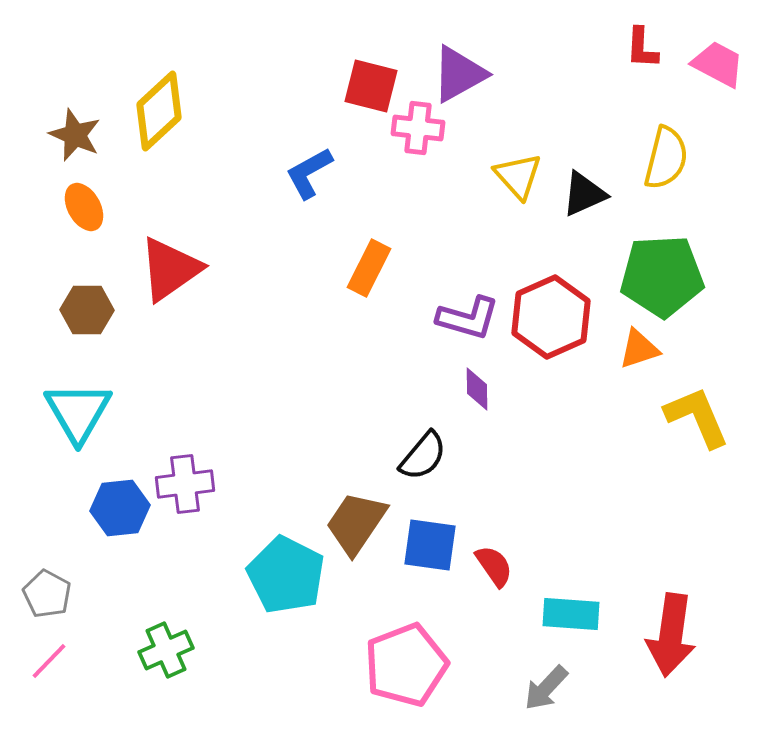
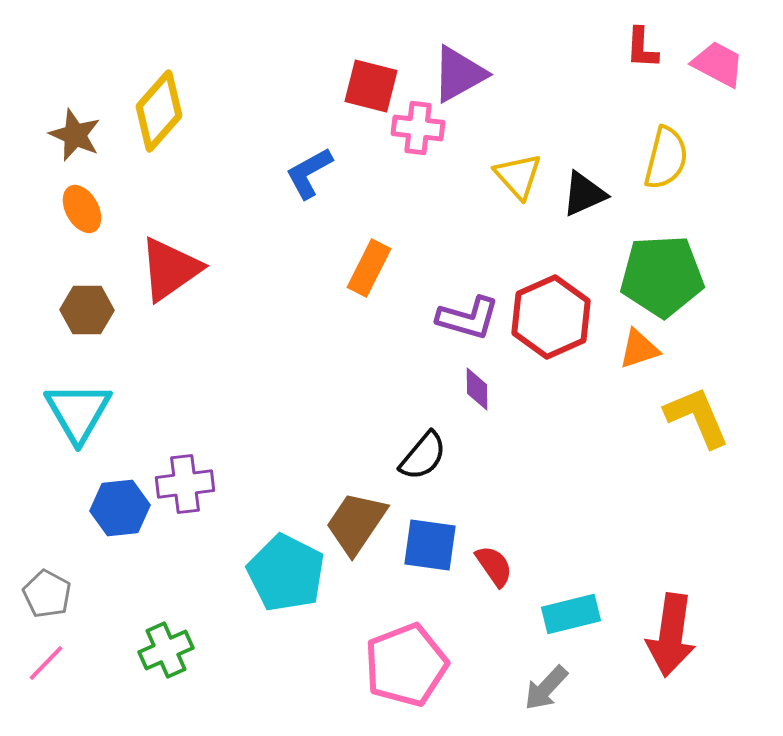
yellow diamond: rotated 6 degrees counterclockwise
orange ellipse: moved 2 px left, 2 px down
cyan pentagon: moved 2 px up
cyan rectangle: rotated 18 degrees counterclockwise
pink line: moved 3 px left, 2 px down
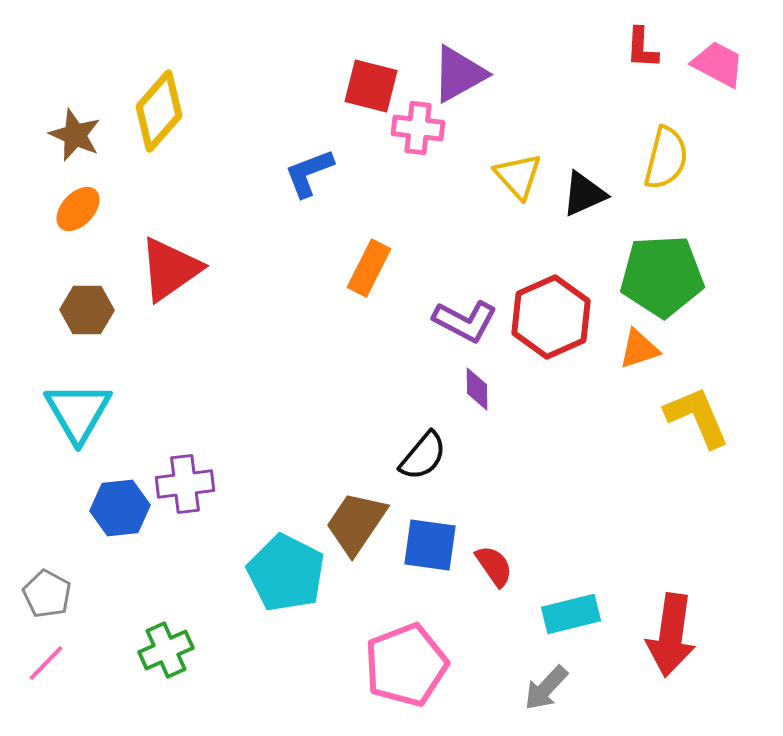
blue L-shape: rotated 8 degrees clockwise
orange ellipse: moved 4 px left; rotated 72 degrees clockwise
purple L-shape: moved 3 px left, 3 px down; rotated 12 degrees clockwise
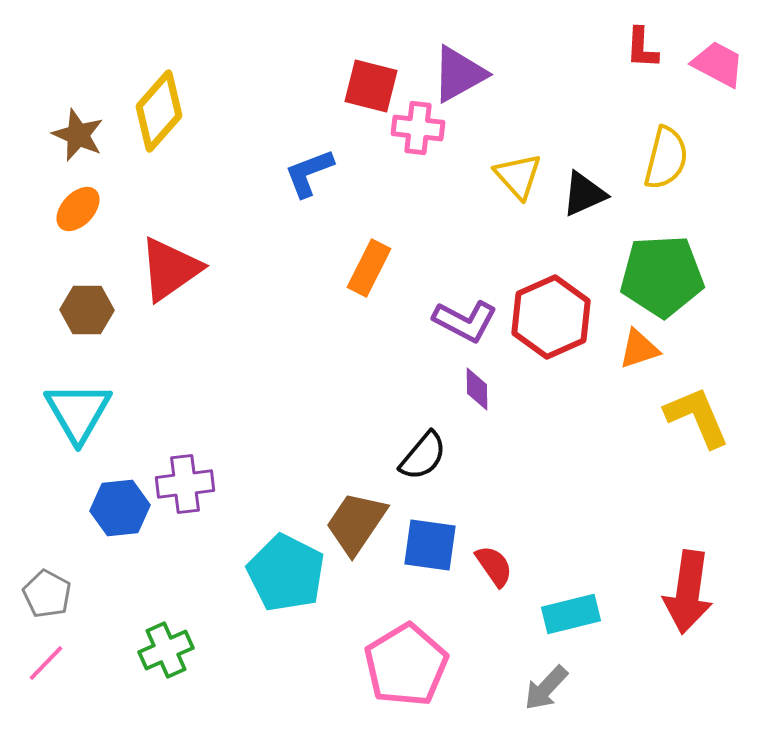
brown star: moved 3 px right
red arrow: moved 17 px right, 43 px up
pink pentagon: rotated 10 degrees counterclockwise
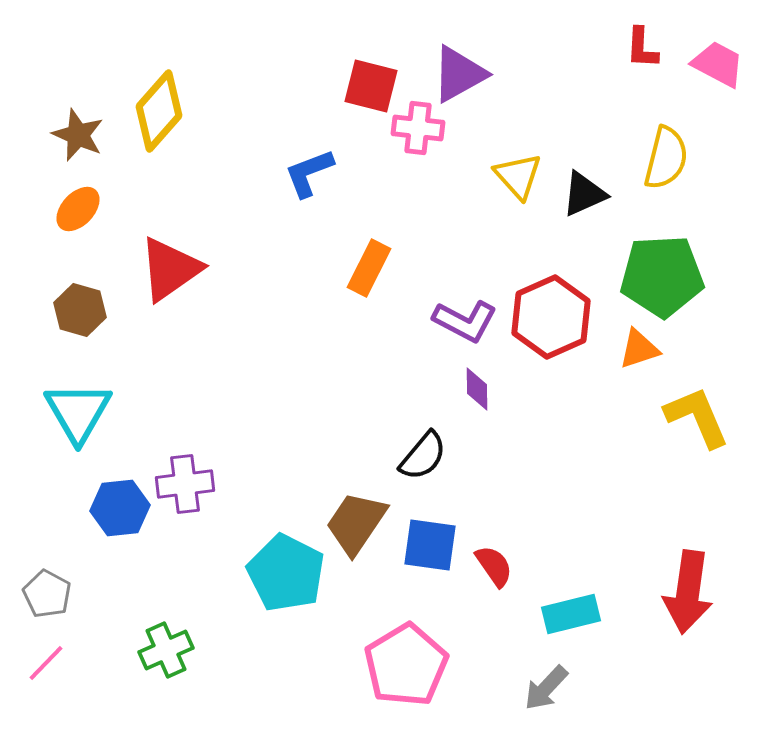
brown hexagon: moved 7 px left; rotated 15 degrees clockwise
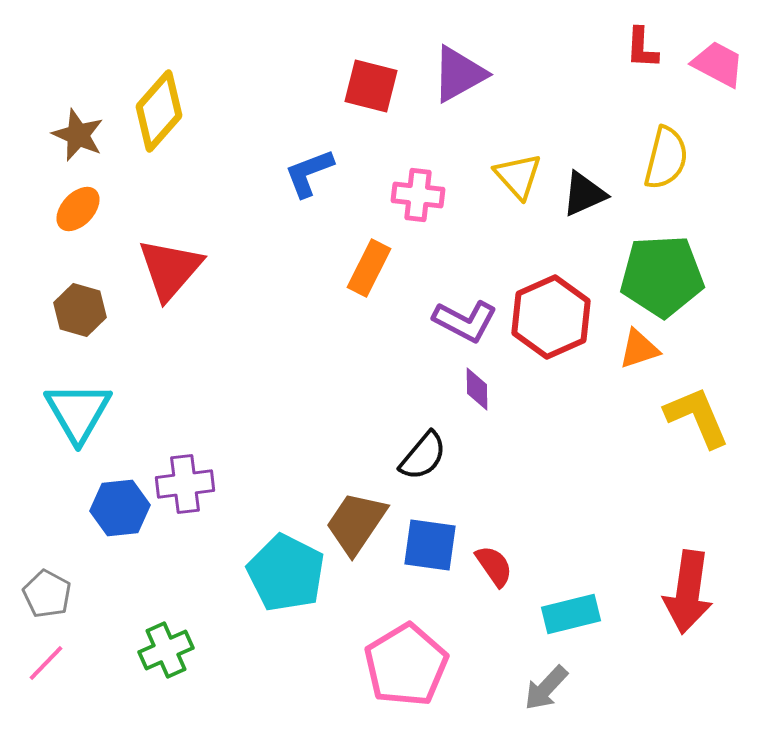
pink cross: moved 67 px down
red triangle: rotated 14 degrees counterclockwise
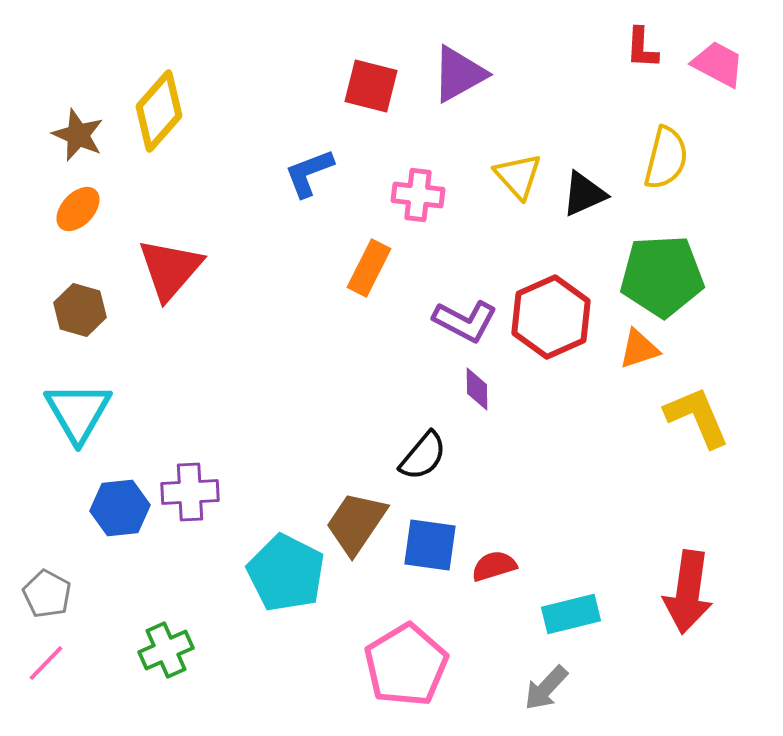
purple cross: moved 5 px right, 8 px down; rotated 4 degrees clockwise
red semicircle: rotated 72 degrees counterclockwise
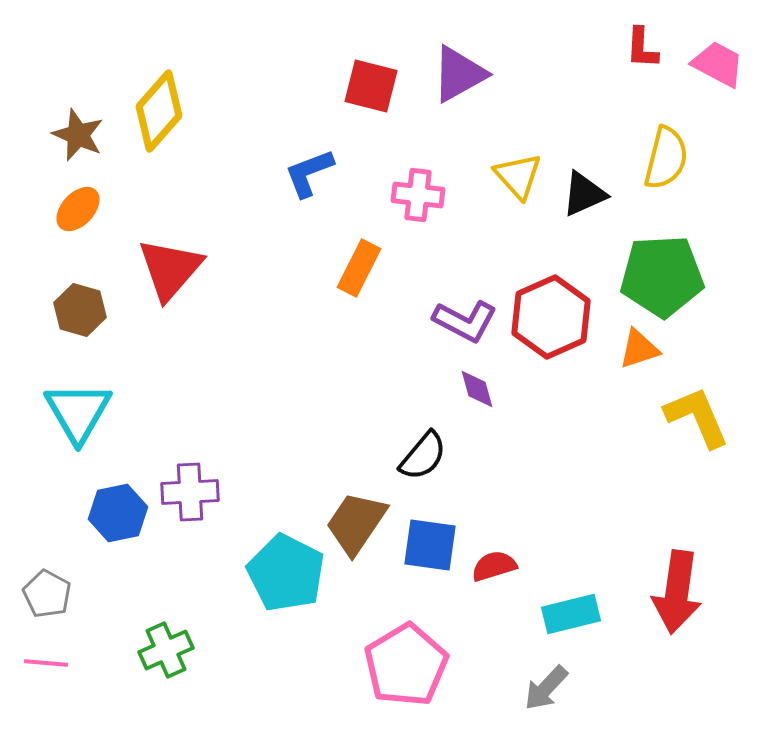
orange rectangle: moved 10 px left
purple diamond: rotated 15 degrees counterclockwise
blue hexagon: moved 2 px left, 5 px down; rotated 6 degrees counterclockwise
red arrow: moved 11 px left
pink line: rotated 51 degrees clockwise
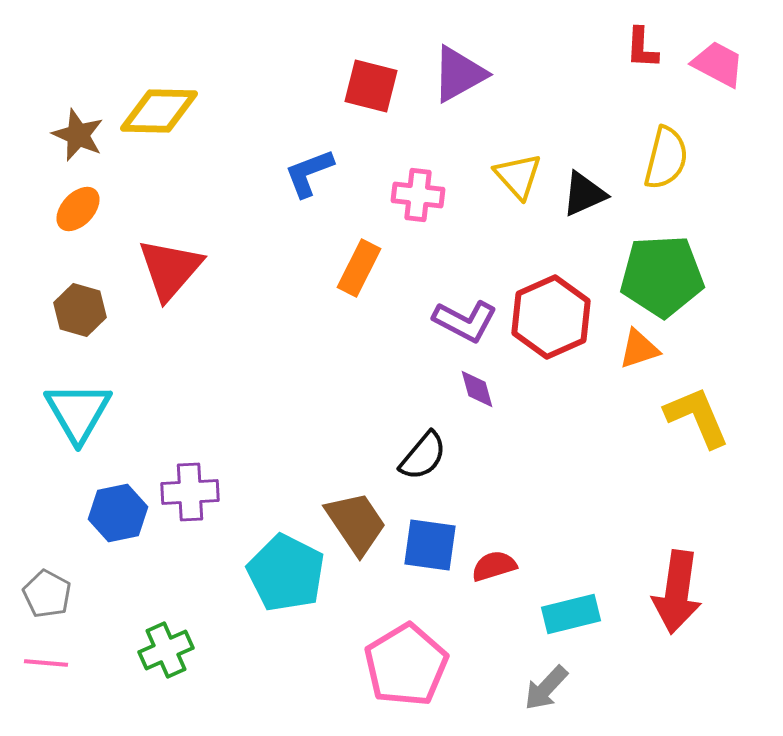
yellow diamond: rotated 50 degrees clockwise
brown trapezoid: rotated 112 degrees clockwise
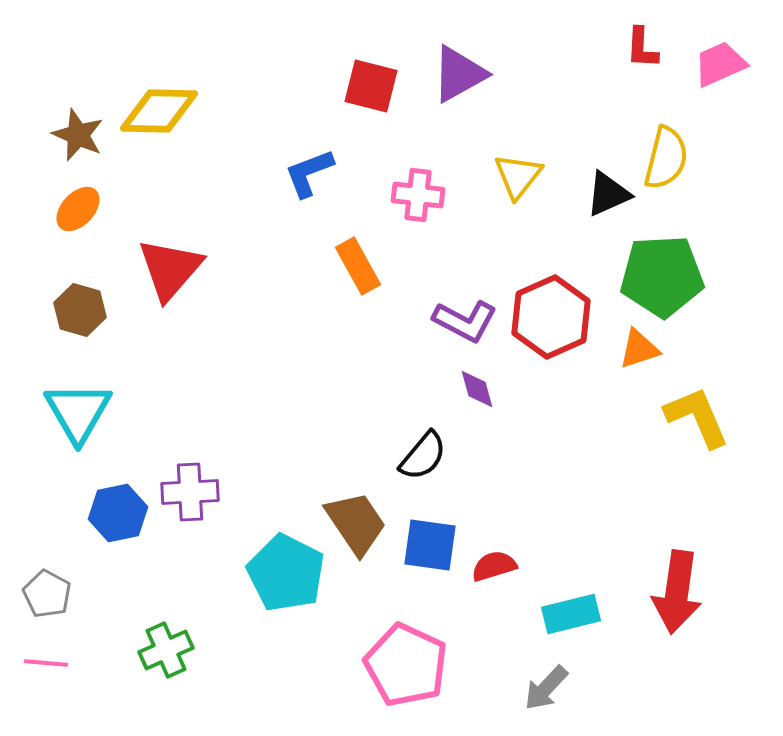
pink trapezoid: moved 2 px right; rotated 52 degrees counterclockwise
yellow triangle: rotated 20 degrees clockwise
black triangle: moved 24 px right
orange rectangle: moved 1 px left, 2 px up; rotated 56 degrees counterclockwise
pink pentagon: rotated 16 degrees counterclockwise
